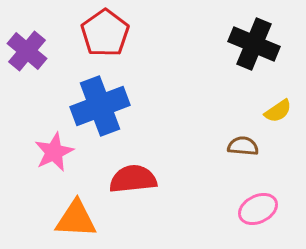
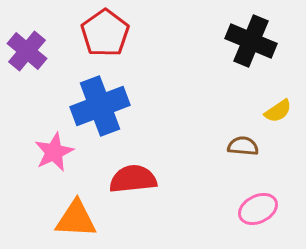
black cross: moved 3 px left, 3 px up
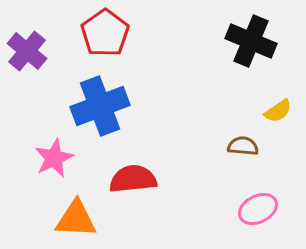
pink star: moved 6 px down
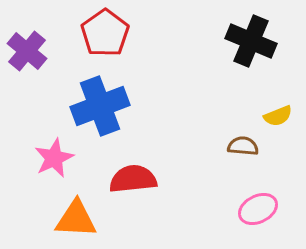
yellow semicircle: moved 5 px down; rotated 12 degrees clockwise
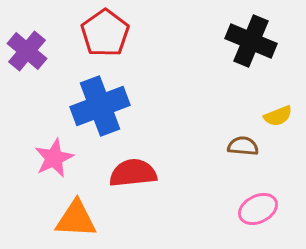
red semicircle: moved 6 px up
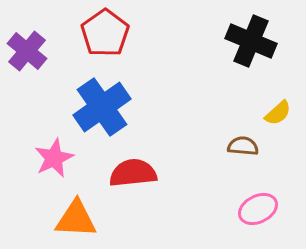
blue cross: moved 2 px right, 1 px down; rotated 14 degrees counterclockwise
yellow semicircle: moved 3 px up; rotated 20 degrees counterclockwise
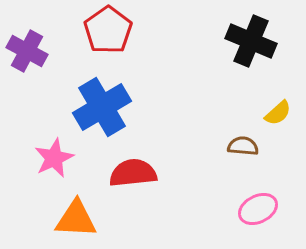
red pentagon: moved 3 px right, 3 px up
purple cross: rotated 12 degrees counterclockwise
blue cross: rotated 4 degrees clockwise
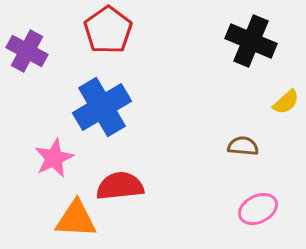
yellow semicircle: moved 8 px right, 11 px up
red semicircle: moved 13 px left, 13 px down
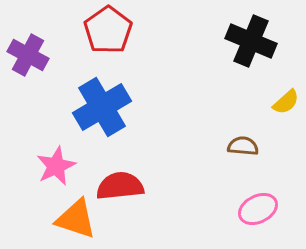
purple cross: moved 1 px right, 4 px down
pink star: moved 2 px right, 8 px down
orange triangle: rotated 15 degrees clockwise
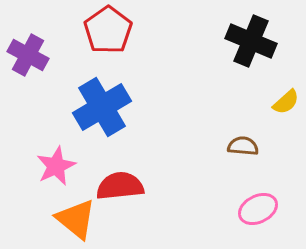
orange triangle: rotated 21 degrees clockwise
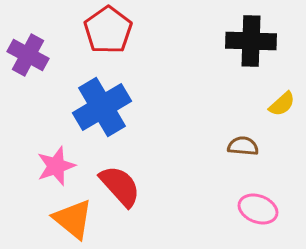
black cross: rotated 21 degrees counterclockwise
yellow semicircle: moved 4 px left, 2 px down
pink star: rotated 6 degrees clockwise
red semicircle: rotated 54 degrees clockwise
pink ellipse: rotated 48 degrees clockwise
orange triangle: moved 3 px left
